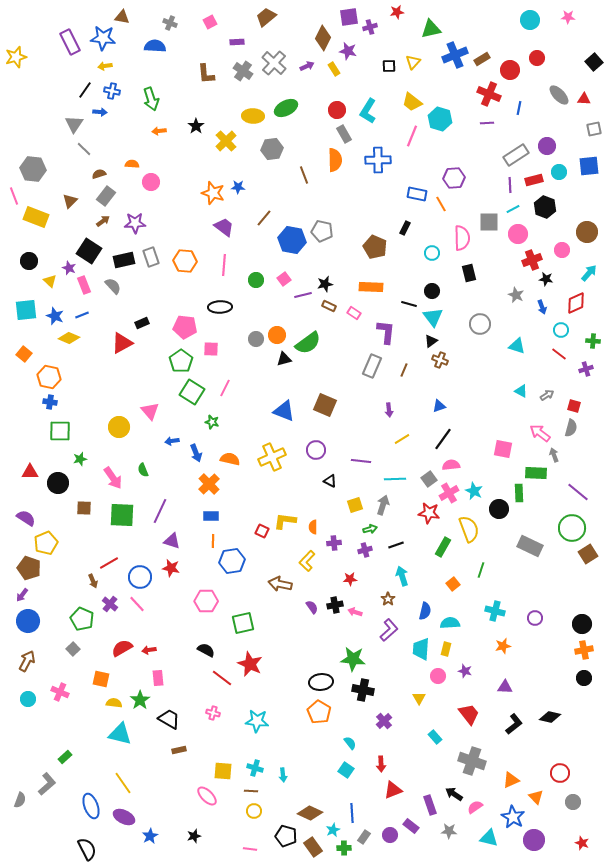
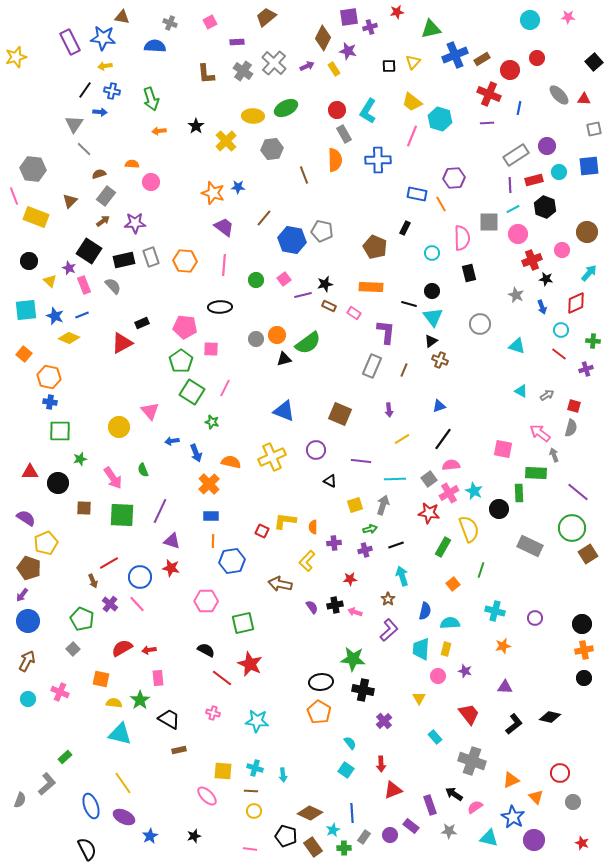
brown square at (325, 405): moved 15 px right, 9 px down
orange semicircle at (230, 459): moved 1 px right, 3 px down
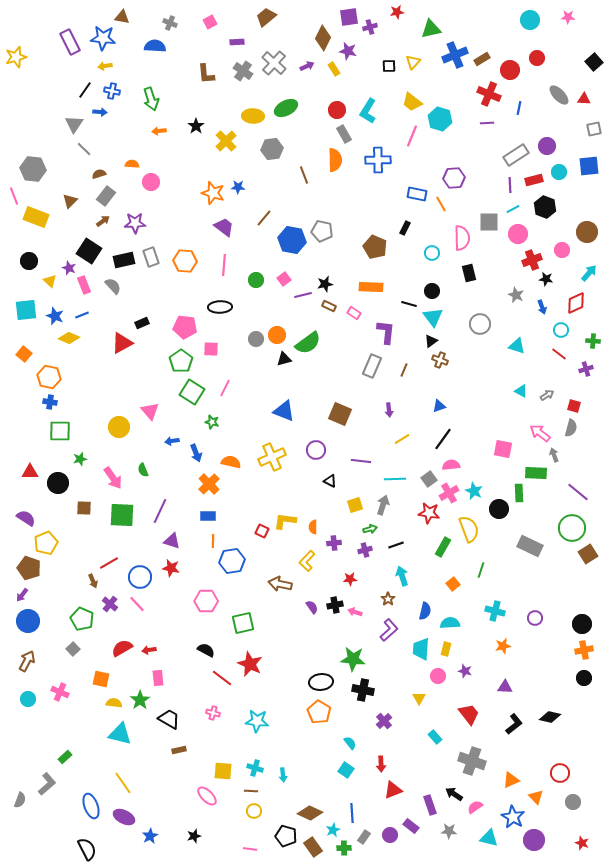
blue rectangle at (211, 516): moved 3 px left
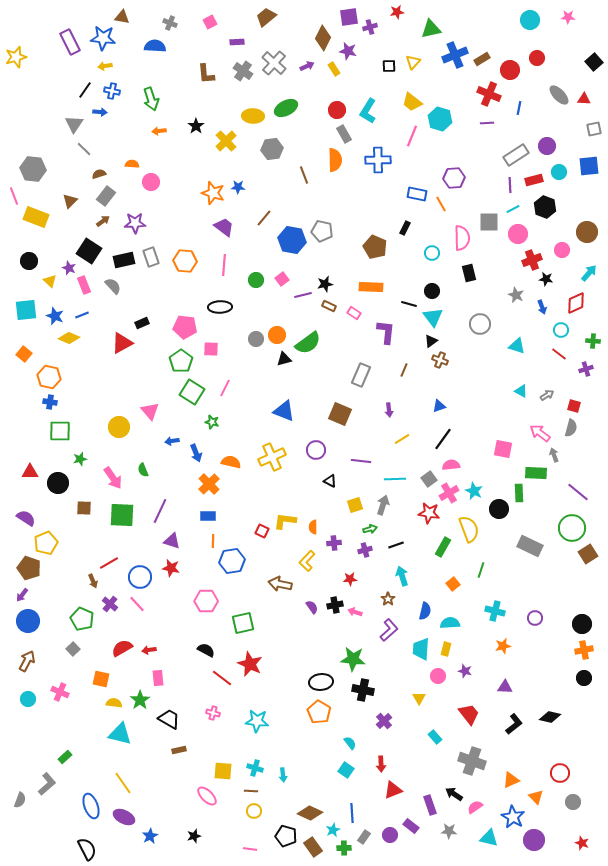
pink square at (284, 279): moved 2 px left
gray rectangle at (372, 366): moved 11 px left, 9 px down
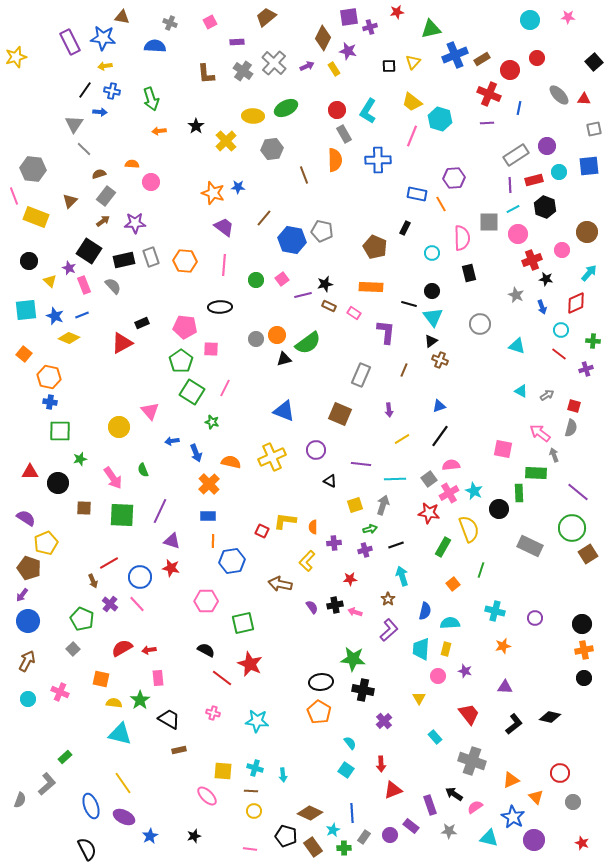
black line at (443, 439): moved 3 px left, 3 px up
purple line at (361, 461): moved 3 px down
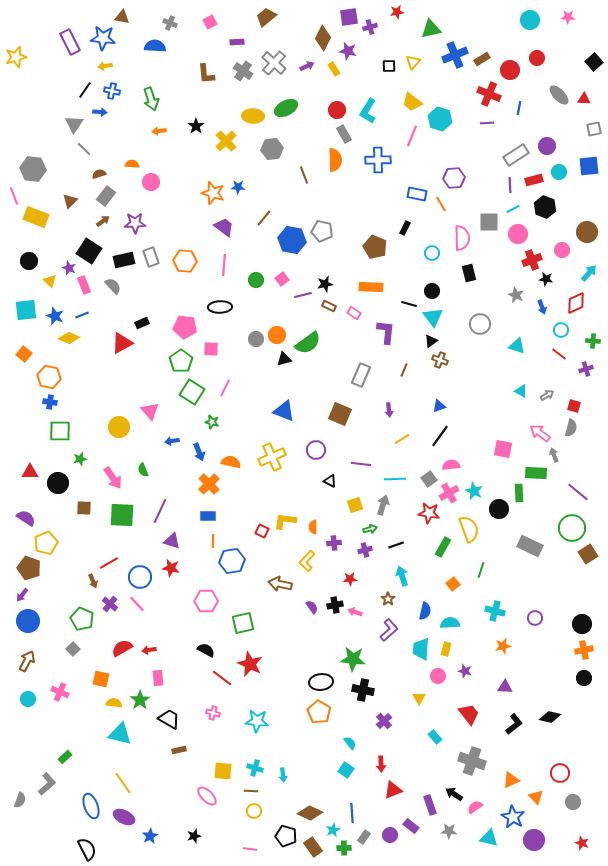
blue arrow at (196, 453): moved 3 px right, 1 px up
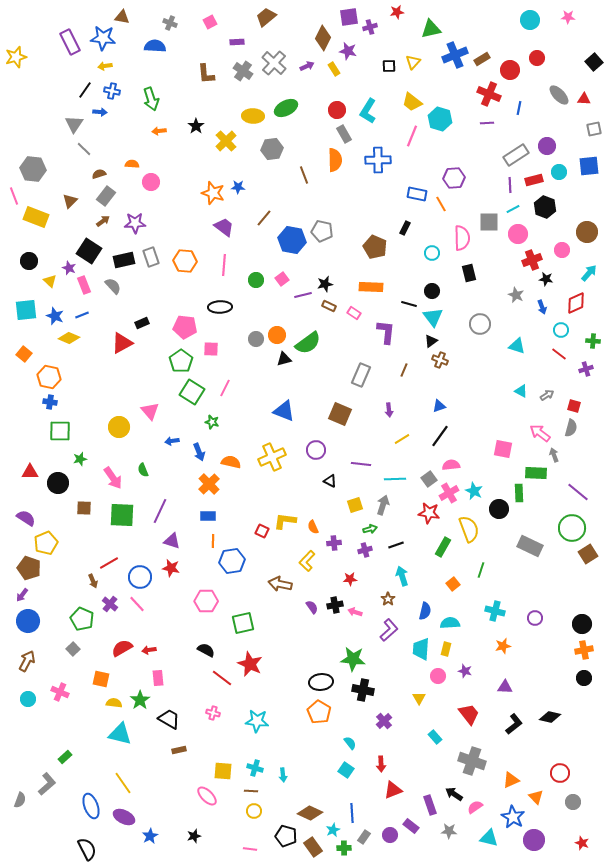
orange semicircle at (313, 527): rotated 24 degrees counterclockwise
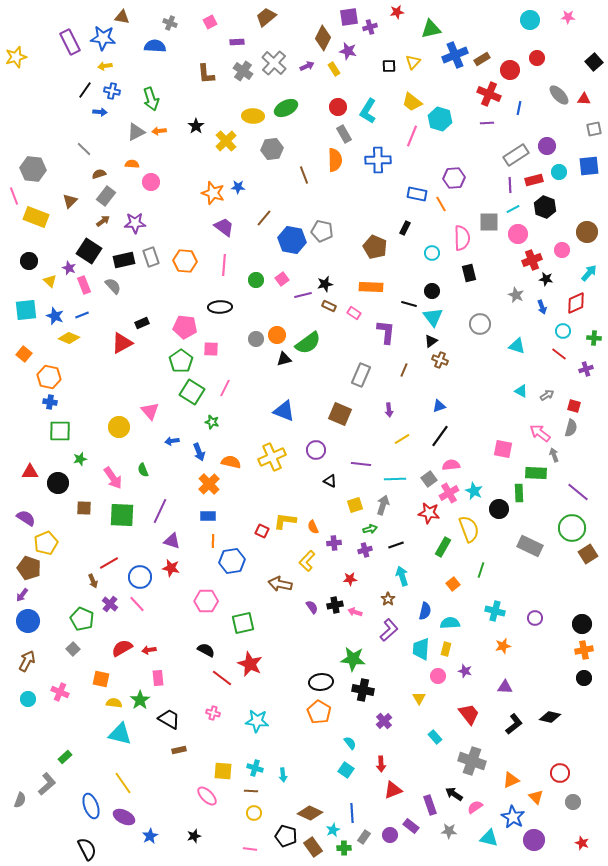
red circle at (337, 110): moved 1 px right, 3 px up
gray triangle at (74, 124): moved 62 px right, 8 px down; rotated 30 degrees clockwise
cyan circle at (561, 330): moved 2 px right, 1 px down
green cross at (593, 341): moved 1 px right, 3 px up
yellow circle at (254, 811): moved 2 px down
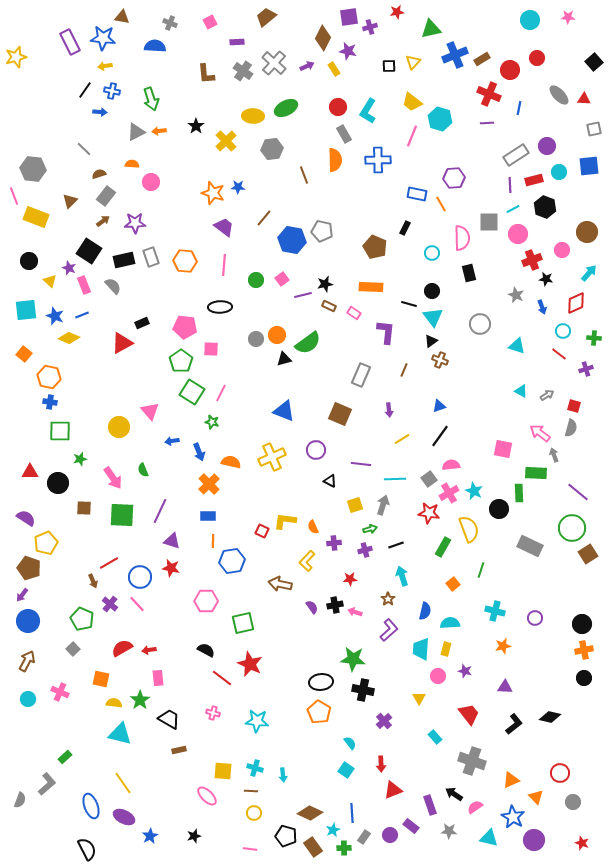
pink line at (225, 388): moved 4 px left, 5 px down
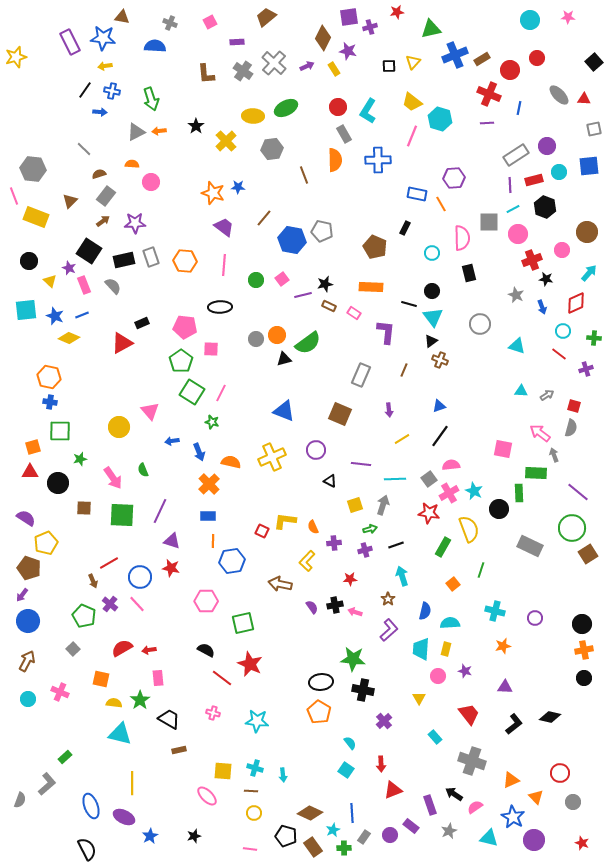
orange square at (24, 354): moved 9 px right, 93 px down; rotated 35 degrees clockwise
cyan triangle at (521, 391): rotated 24 degrees counterclockwise
green pentagon at (82, 619): moved 2 px right, 3 px up
yellow line at (123, 783): moved 9 px right; rotated 35 degrees clockwise
gray star at (449, 831): rotated 28 degrees counterclockwise
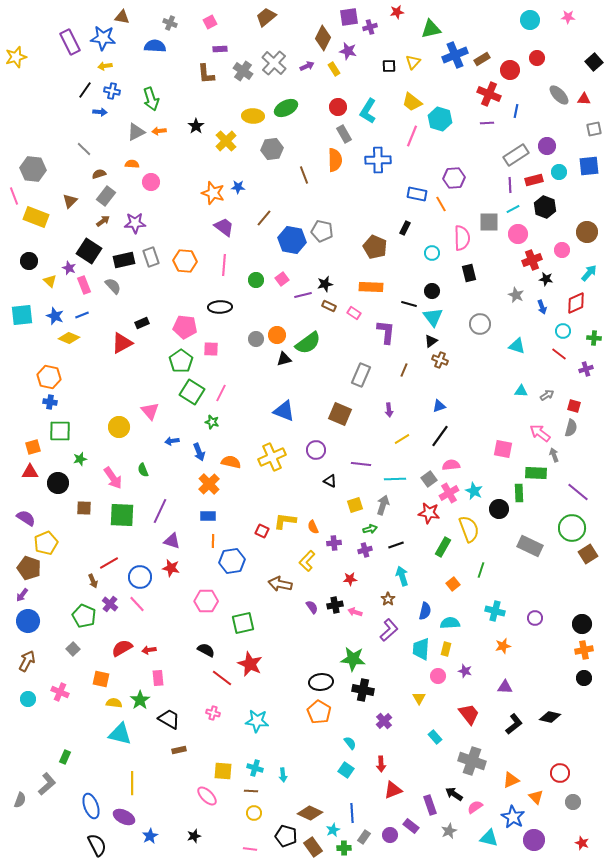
purple rectangle at (237, 42): moved 17 px left, 7 px down
blue line at (519, 108): moved 3 px left, 3 px down
cyan square at (26, 310): moved 4 px left, 5 px down
green rectangle at (65, 757): rotated 24 degrees counterclockwise
black semicircle at (87, 849): moved 10 px right, 4 px up
